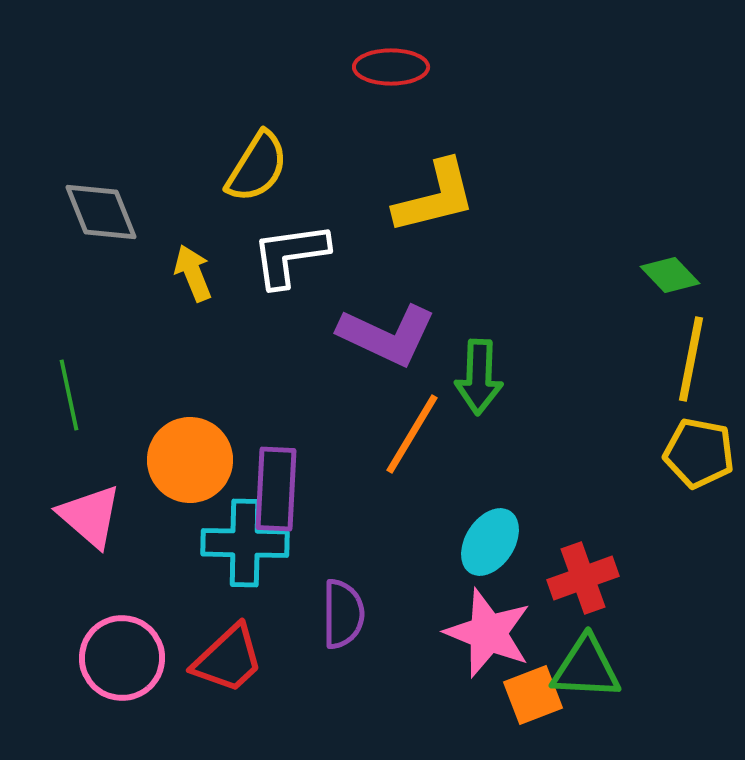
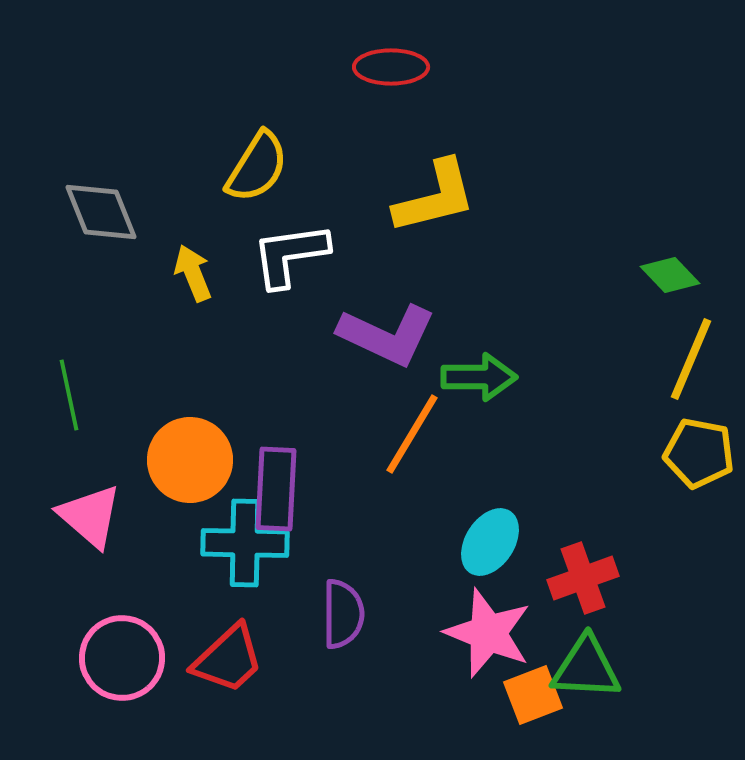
yellow line: rotated 12 degrees clockwise
green arrow: rotated 92 degrees counterclockwise
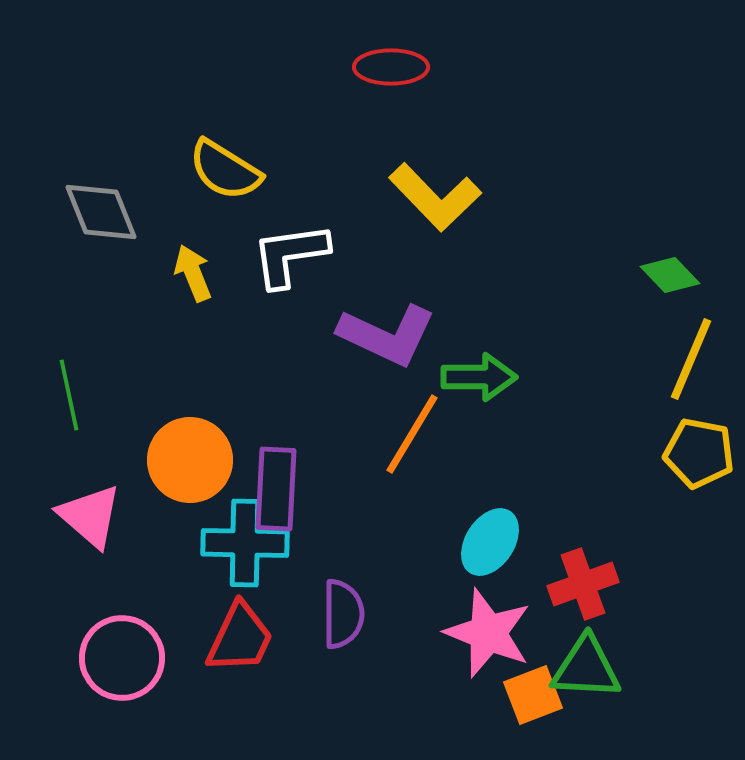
yellow semicircle: moved 32 px left, 3 px down; rotated 90 degrees clockwise
yellow L-shape: rotated 60 degrees clockwise
red cross: moved 6 px down
red trapezoid: moved 12 px right, 21 px up; rotated 22 degrees counterclockwise
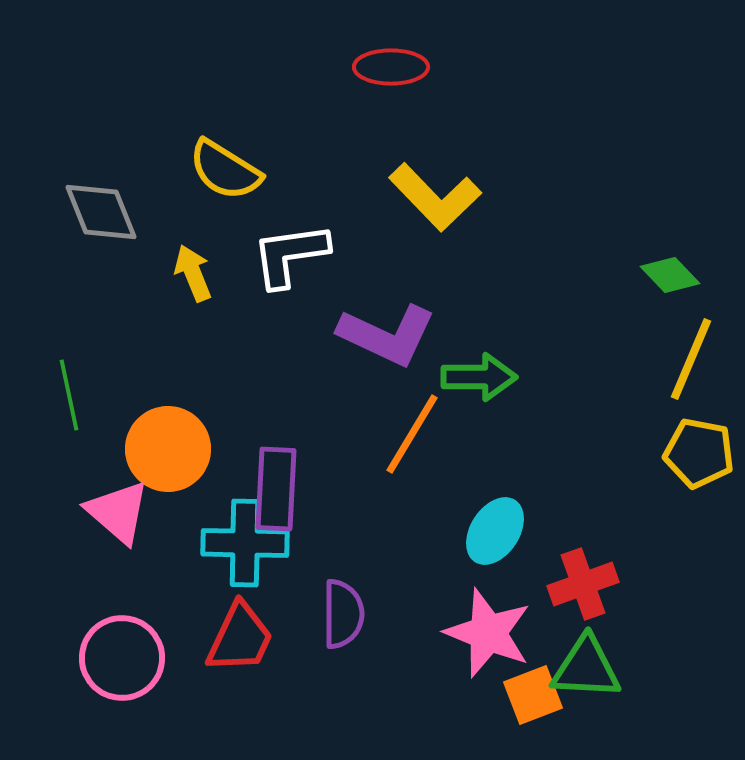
orange circle: moved 22 px left, 11 px up
pink triangle: moved 28 px right, 4 px up
cyan ellipse: moved 5 px right, 11 px up
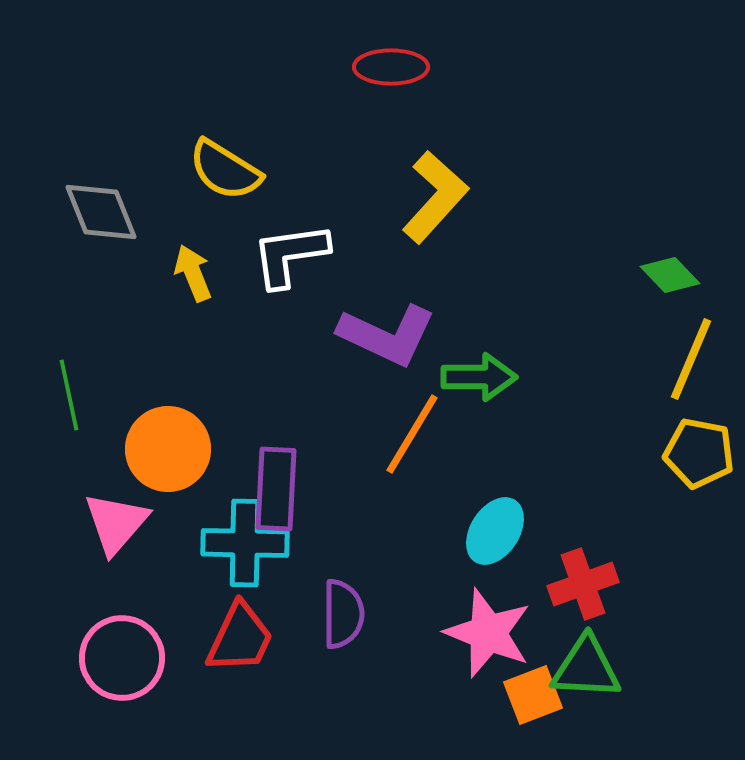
yellow L-shape: rotated 94 degrees counterclockwise
pink triangle: moved 2 px left, 11 px down; rotated 30 degrees clockwise
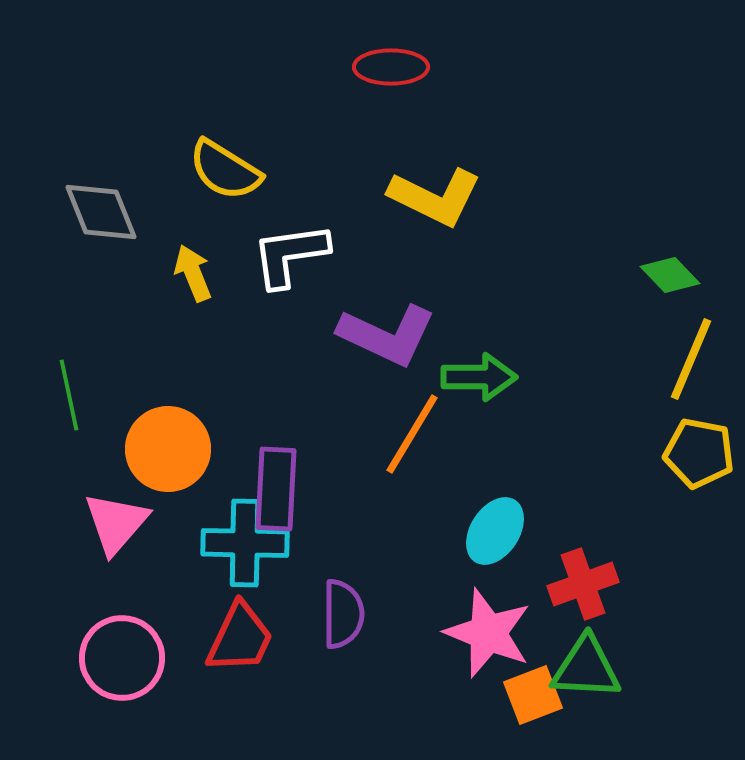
yellow L-shape: rotated 74 degrees clockwise
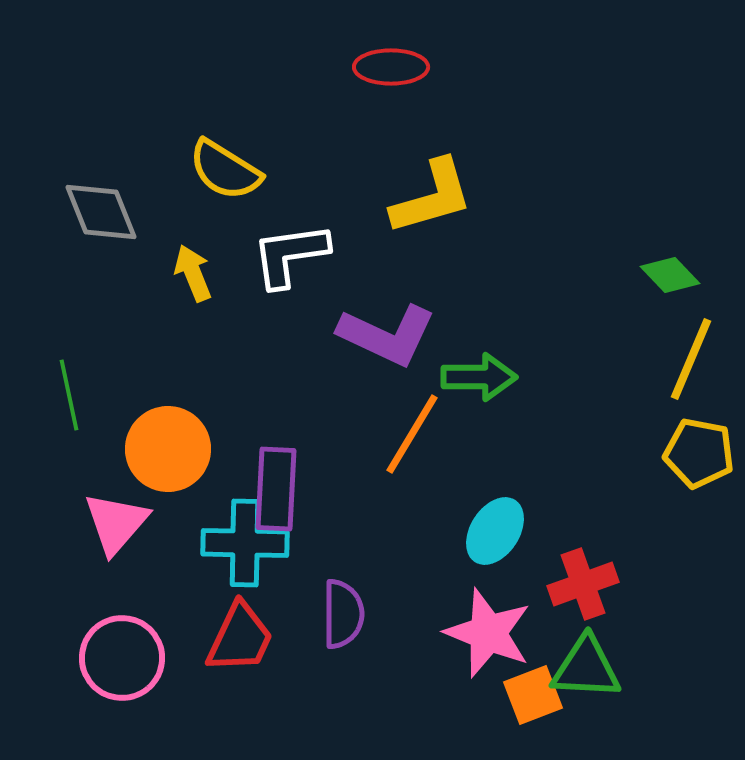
yellow L-shape: moved 3 px left; rotated 42 degrees counterclockwise
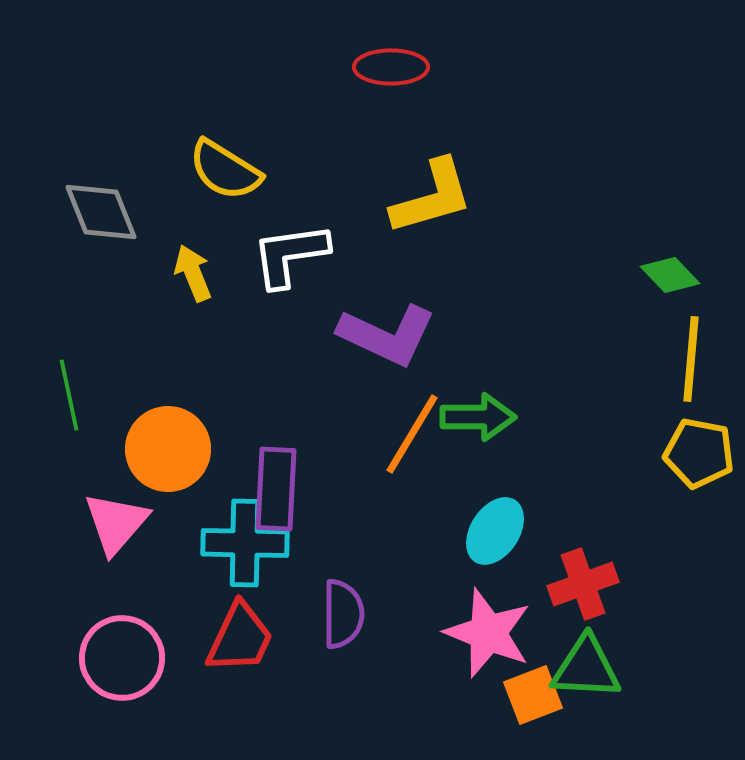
yellow line: rotated 18 degrees counterclockwise
green arrow: moved 1 px left, 40 px down
